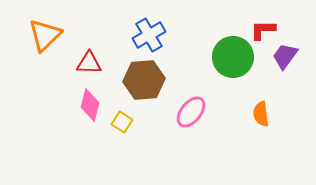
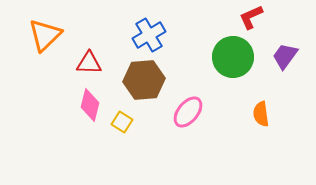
red L-shape: moved 12 px left, 13 px up; rotated 24 degrees counterclockwise
pink ellipse: moved 3 px left
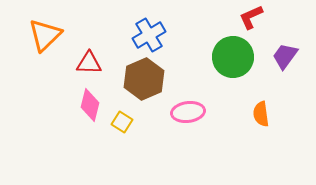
brown hexagon: moved 1 px up; rotated 18 degrees counterclockwise
pink ellipse: rotated 44 degrees clockwise
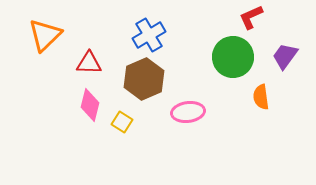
orange semicircle: moved 17 px up
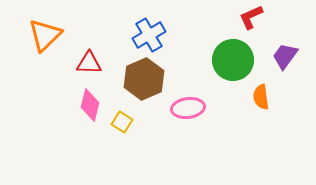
green circle: moved 3 px down
pink ellipse: moved 4 px up
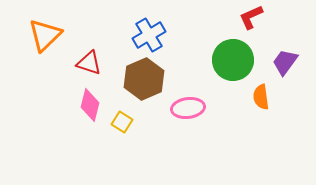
purple trapezoid: moved 6 px down
red triangle: rotated 16 degrees clockwise
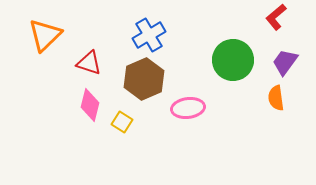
red L-shape: moved 25 px right; rotated 16 degrees counterclockwise
orange semicircle: moved 15 px right, 1 px down
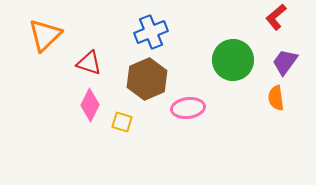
blue cross: moved 2 px right, 3 px up; rotated 8 degrees clockwise
brown hexagon: moved 3 px right
pink diamond: rotated 12 degrees clockwise
yellow square: rotated 15 degrees counterclockwise
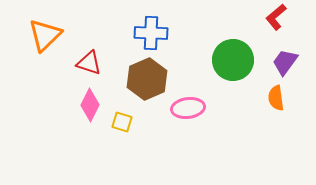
blue cross: moved 1 px down; rotated 24 degrees clockwise
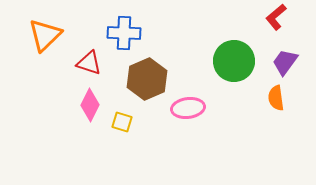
blue cross: moved 27 px left
green circle: moved 1 px right, 1 px down
